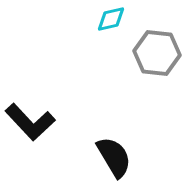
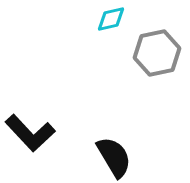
gray hexagon: rotated 18 degrees counterclockwise
black L-shape: moved 11 px down
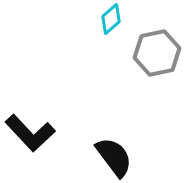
cyan diamond: rotated 28 degrees counterclockwise
black semicircle: rotated 6 degrees counterclockwise
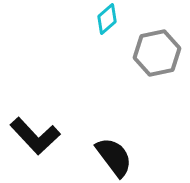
cyan diamond: moved 4 px left
black L-shape: moved 5 px right, 3 px down
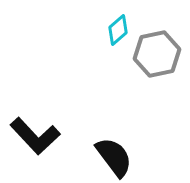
cyan diamond: moved 11 px right, 11 px down
gray hexagon: moved 1 px down
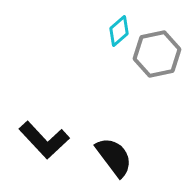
cyan diamond: moved 1 px right, 1 px down
black L-shape: moved 9 px right, 4 px down
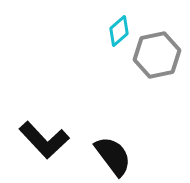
gray hexagon: moved 1 px down
black semicircle: moved 1 px left, 1 px up
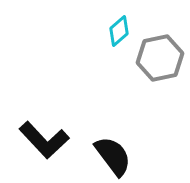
gray hexagon: moved 3 px right, 3 px down
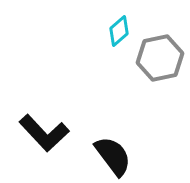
black L-shape: moved 7 px up
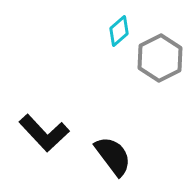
gray hexagon: rotated 15 degrees counterclockwise
